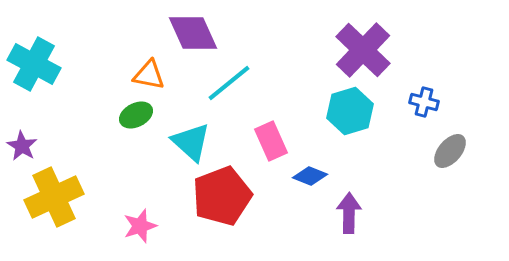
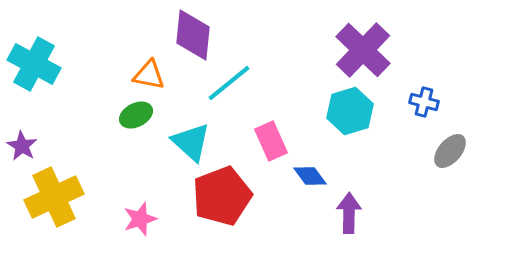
purple diamond: moved 2 px down; rotated 30 degrees clockwise
blue diamond: rotated 32 degrees clockwise
pink star: moved 7 px up
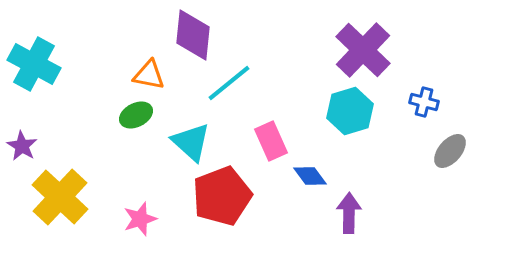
yellow cross: moved 6 px right; rotated 22 degrees counterclockwise
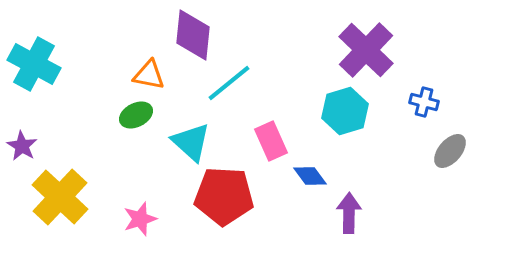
purple cross: moved 3 px right
cyan hexagon: moved 5 px left
red pentagon: moved 2 px right; rotated 24 degrees clockwise
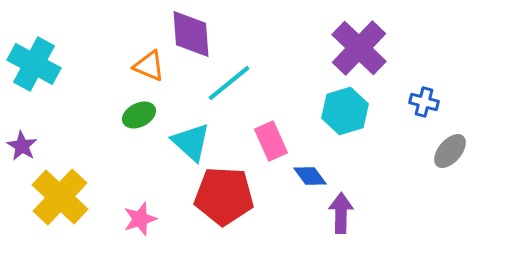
purple diamond: moved 2 px left, 1 px up; rotated 10 degrees counterclockwise
purple cross: moved 7 px left, 2 px up
orange triangle: moved 9 px up; rotated 12 degrees clockwise
green ellipse: moved 3 px right
purple arrow: moved 8 px left
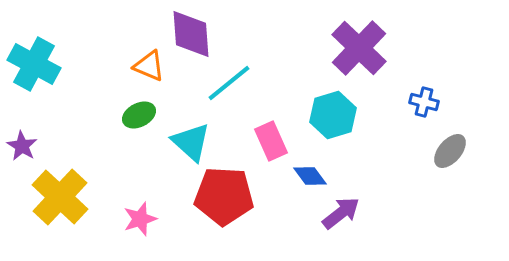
cyan hexagon: moved 12 px left, 4 px down
purple arrow: rotated 51 degrees clockwise
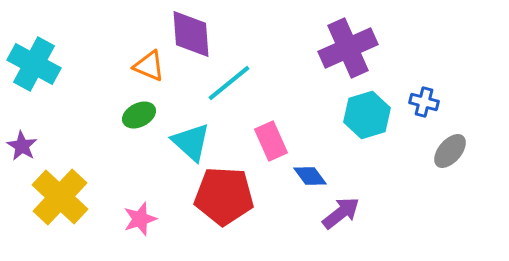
purple cross: moved 11 px left; rotated 22 degrees clockwise
cyan hexagon: moved 34 px right
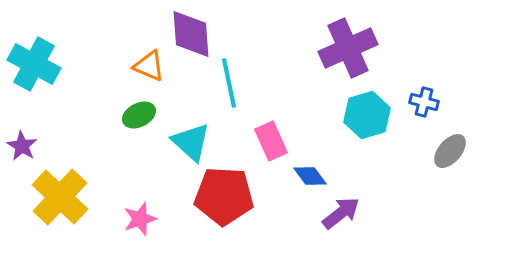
cyan line: rotated 63 degrees counterclockwise
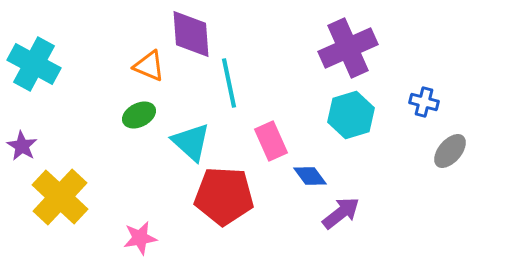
cyan hexagon: moved 16 px left
pink star: moved 19 px down; rotated 8 degrees clockwise
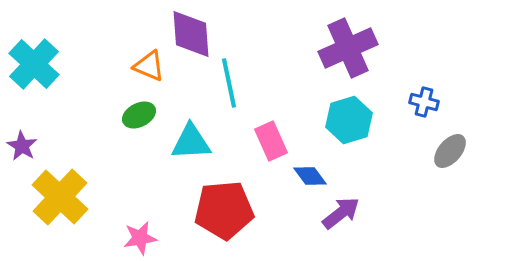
cyan cross: rotated 15 degrees clockwise
cyan hexagon: moved 2 px left, 5 px down
cyan triangle: rotated 45 degrees counterclockwise
red pentagon: moved 14 px down; rotated 8 degrees counterclockwise
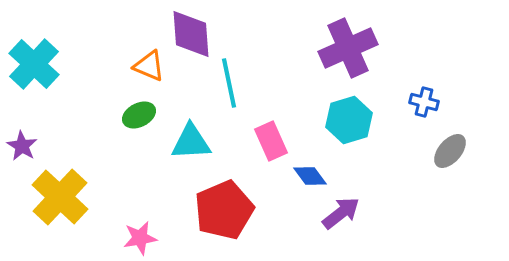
red pentagon: rotated 18 degrees counterclockwise
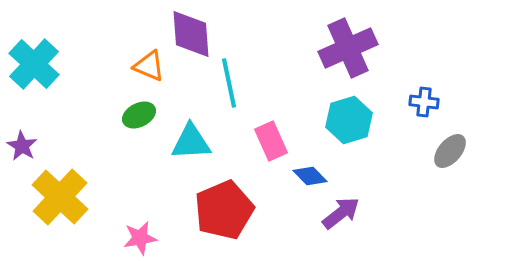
blue cross: rotated 8 degrees counterclockwise
blue diamond: rotated 8 degrees counterclockwise
